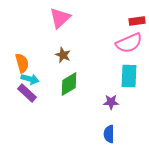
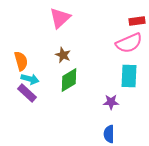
orange semicircle: moved 1 px left, 2 px up
green diamond: moved 4 px up
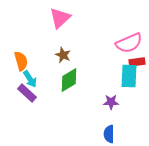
red rectangle: moved 41 px down
cyan arrow: rotated 42 degrees clockwise
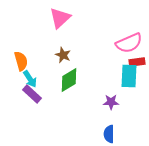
purple rectangle: moved 5 px right, 1 px down
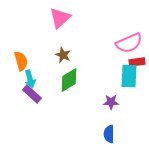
cyan arrow: rotated 18 degrees clockwise
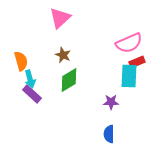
red rectangle: rotated 14 degrees counterclockwise
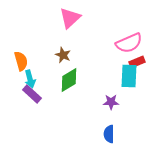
pink triangle: moved 10 px right
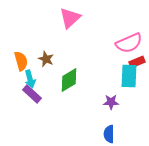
brown star: moved 17 px left, 4 px down
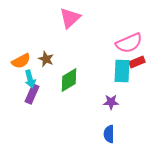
orange semicircle: rotated 78 degrees clockwise
cyan rectangle: moved 7 px left, 5 px up
purple rectangle: rotated 72 degrees clockwise
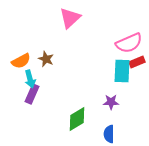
green diamond: moved 8 px right, 39 px down
